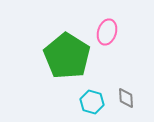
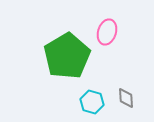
green pentagon: rotated 9 degrees clockwise
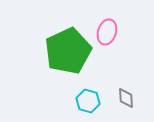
green pentagon: moved 1 px right, 5 px up; rotated 6 degrees clockwise
cyan hexagon: moved 4 px left, 1 px up
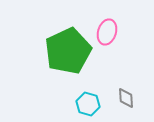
cyan hexagon: moved 3 px down
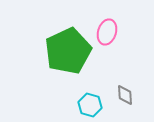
gray diamond: moved 1 px left, 3 px up
cyan hexagon: moved 2 px right, 1 px down
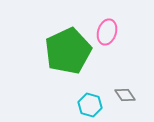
gray diamond: rotated 30 degrees counterclockwise
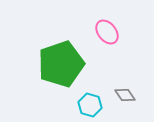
pink ellipse: rotated 55 degrees counterclockwise
green pentagon: moved 7 px left, 13 px down; rotated 6 degrees clockwise
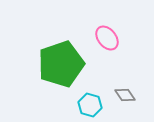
pink ellipse: moved 6 px down
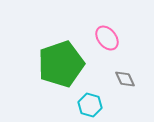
gray diamond: moved 16 px up; rotated 10 degrees clockwise
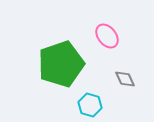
pink ellipse: moved 2 px up
